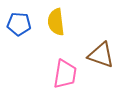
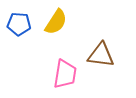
yellow semicircle: rotated 140 degrees counterclockwise
brown triangle: rotated 12 degrees counterclockwise
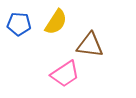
brown triangle: moved 11 px left, 10 px up
pink trapezoid: rotated 48 degrees clockwise
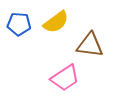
yellow semicircle: rotated 20 degrees clockwise
pink trapezoid: moved 4 px down
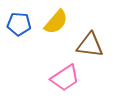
yellow semicircle: rotated 12 degrees counterclockwise
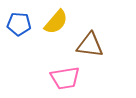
pink trapezoid: rotated 24 degrees clockwise
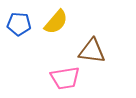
brown triangle: moved 2 px right, 6 px down
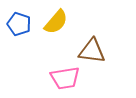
blue pentagon: rotated 15 degrees clockwise
